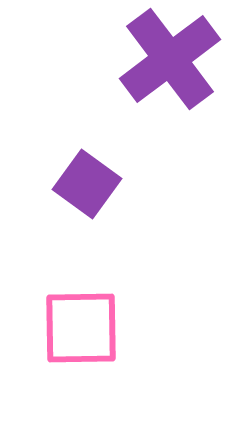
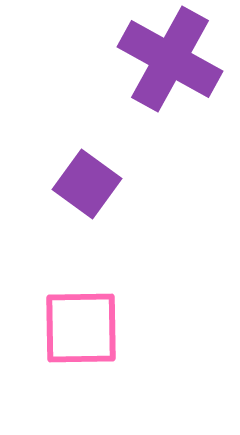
purple cross: rotated 24 degrees counterclockwise
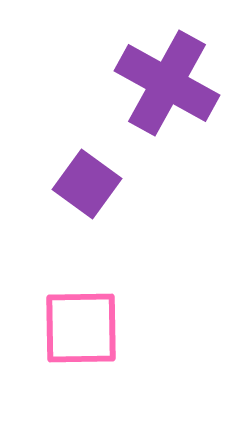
purple cross: moved 3 px left, 24 px down
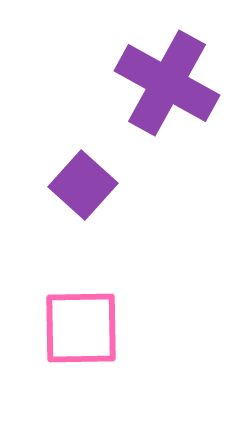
purple square: moved 4 px left, 1 px down; rotated 6 degrees clockwise
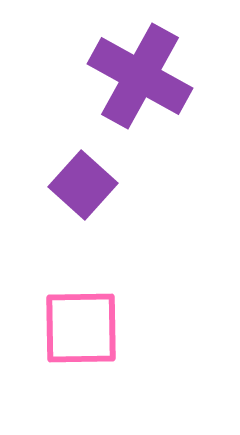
purple cross: moved 27 px left, 7 px up
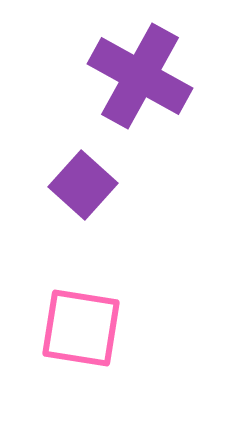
pink square: rotated 10 degrees clockwise
